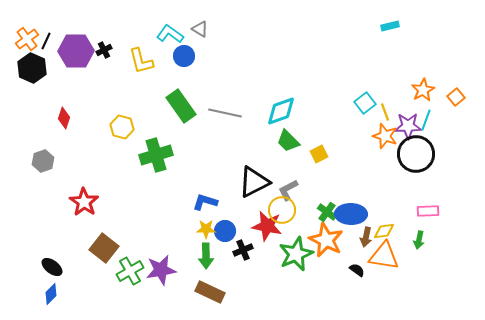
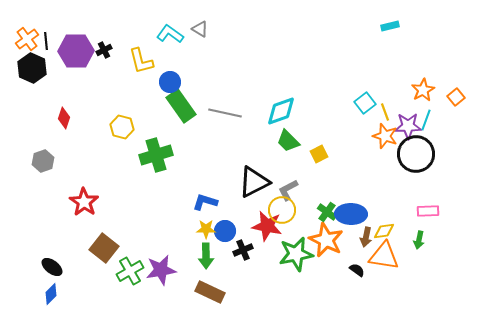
black line at (46, 41): rotated 30 degrees counterclockwise
blue circle at (184, 56): moved 14 px left, 26 px down
green star at (296, 254): rotated 12 degrees clockwise
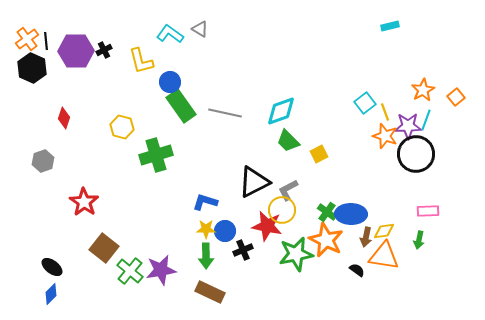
green cross at (130, 271): rotated 20 degrees counterclockwise
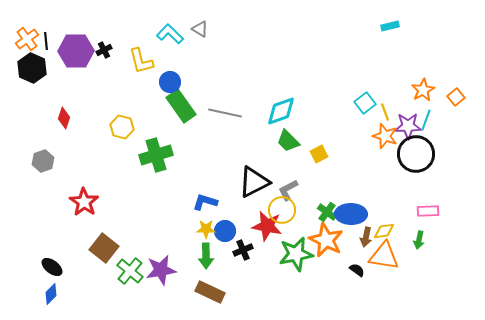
cyan L-shape at (170, 34): rotated 8 degrees clockwise
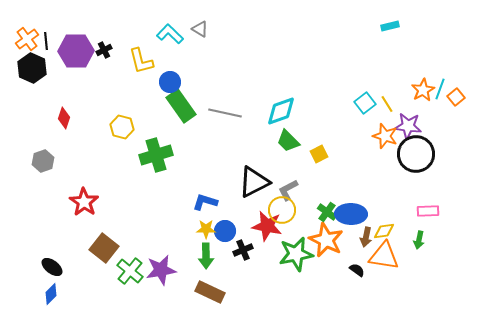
yellow line at (385, 112): moved 2 px right, 8 px up; rotated 12 degrees counterclockwise
cyan line at (426, 120): moved 14 px right, 31 px up
purple star at (408, 126): rotated 8 degrees clockwise
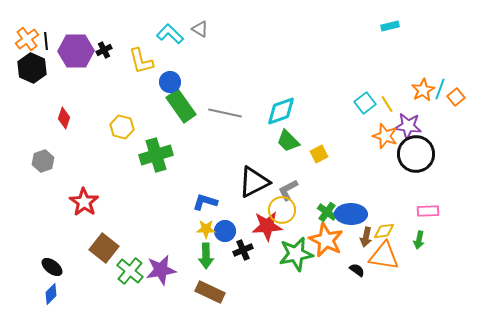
red star at (267, 226): rotated 16 degrees counterclockwise
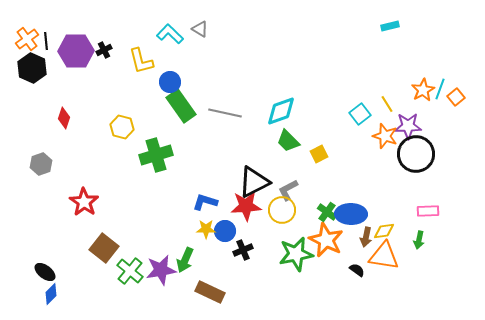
cyan square at (365, 103): moved 5 px left, 11 px down
purple star at (408, 126): rotated 8 degrees counterclockwise
gray hexagon at (43, 161): moved 2 px left, 3 px down
red star at (267, 226): moved 21 px left, 20 px up
green arrow at (206, 256): moved 21 px left, 4 px down; rotated 25 degrees clockwise
black ellipse at (52, 267): moved 7 px left, 5 px down
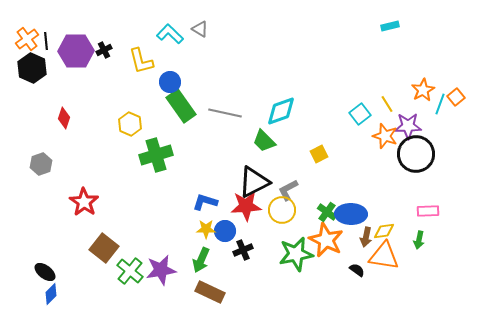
cyan line at (440, 89): moved 15 px down
yellow hexagon at (122, 127): moved 8 px right, 3 px up; rotated 10 degrees clockwise
green trapezoid at (288, 141): moved 24 px left
green arrow at (185, 260): moved 16 px right
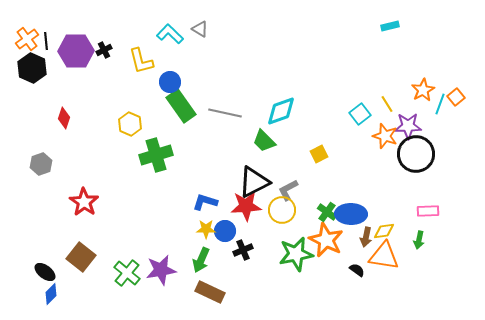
brown square at (104, 248): moved 23 px left, 9 px down
green cross at (130, 271): moved 3 px left, 2 px down
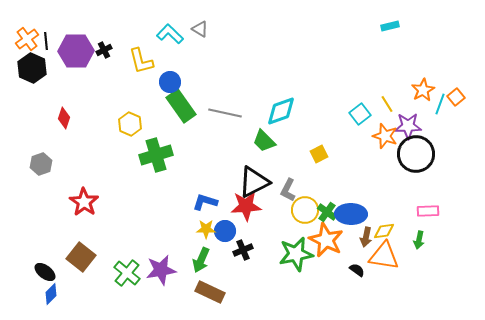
gray L-shape at (288, 190): rotated 35 degrees counterclockwise
yellow circle at (282, 210): moved 23 px right
